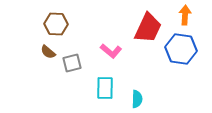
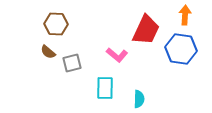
red trapezoid: moved 2 px left, 2 px down
pink L-shape: moved 6 px right, 4 px down
cyan semicircle: moved 2 px right
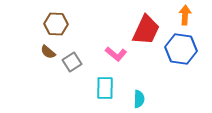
pink L-shape: moved 1 px left, 1 px up
gray square: moved 1 px up; rotated 18 degrees counterclockwise
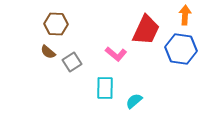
cyan semicircle: moved 5 px left, 2 px down; rotated 132 degrees counterclockwise
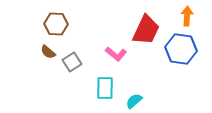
orange arrow: moved 2 px right, 1 px down
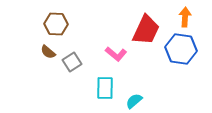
orange arrow: moved 2 px left, 1 px down
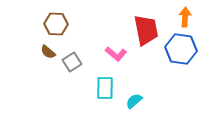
red trapezoid: rotated 36 degrees counterclockwise
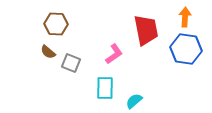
blue hexagon: moved 5 px right
pink L-shape: moved 2 px left; rotated 75 degrees counterclockwise
gray square: moved 1 px left, 1 px down; rotated 36 degrees counterclockwise
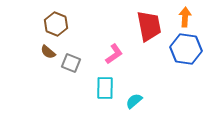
brown hexagon: rotated 20 degrees clockwise
red trapezoid: moved 3 px right, 4 px up
